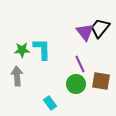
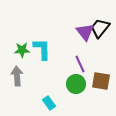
cyan rectangle: moved 1 px left
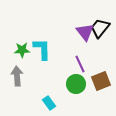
brown square: rotated 30 degrees counterclockwise
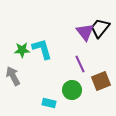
cyan L-shape: rotated 15 degrees counterclockwise
gray arrow: moved 4 px left; rotated 24 degrees counterclockwise
green circle: moved 4 px left, 6 px down
cyan rectangle: rotated 40 degrees counterclockwise
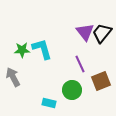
black trapezoid: moved 2 px right, 5 px down
gray arrow: moved 1 px down
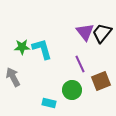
green star: moved 3 px up
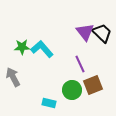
black trapezoid: rotated 95 degrees clockwise
cyan L-shape: rotated 25 degrees counterclockwise
brown square: moved 8 px left, 4 px down
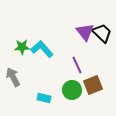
purple line: moved 3 px left, 1 px down
cyan rectangle: moved 5 px left, 5 px up
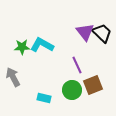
cyan L-shape: moved 4 px up; rotated 20 degrees counterclockwise
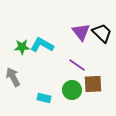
purple triangle: moved 4 px left
purple line: rotated 30 degrees counterclockwise
brown square: moved 1 px up; rotated 18 degrees clockwise
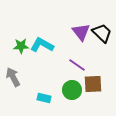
green star: moved 1 px left, 1 px up
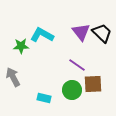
cyan L-shape: moved 10 px up
